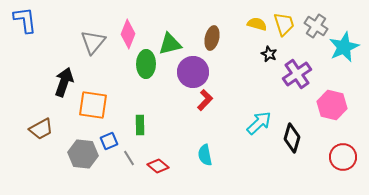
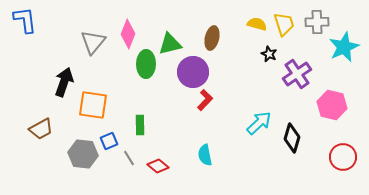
gray cross: moved 1 px right, 4 px up; rotated 35 degrees counterclockwise
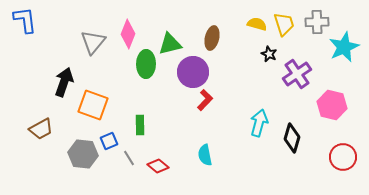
orange square: rotated 12 degrees clockwise
cyan arrow: rotated 32 degrees counterclockwise
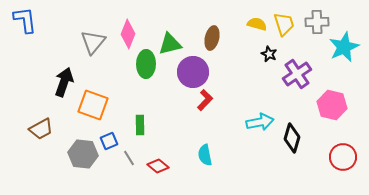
cyan arrow: moved 1 px right, 1 px up; rotated 64 degrees clockwise
